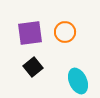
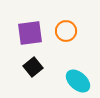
orange circle: moved 1 px right, 1 px up
cyan ellipse: rotated 25 degrees counterclockwise
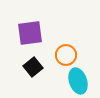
orange circle: moved 24 px down
cyan ellipse: rotated 30 degrees clockwise
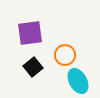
orange circle: moved 1 px left
cyan ellipse: rotated 10 degrees counterclockwise
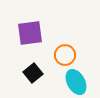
black square: moved 6 px down
cyan ellipse: moved 2 px left, 1 px down
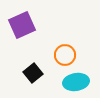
purple square: moved 8 px left, 8 px up; rotated 16 degrees counterclockwise
cyan ellipse: rotated 70 degrees counterclockwise
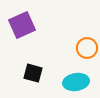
orange circle: moved 22 px right, 7 px up
black square: rotated 36 degrees counterclockwise
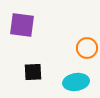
purple square: rotated 32 degrees clockwise
black square: moved 1 px up; rotated 18 degrees counterclockwise
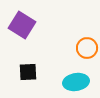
purple square: rotated 24 degrees clockwise
black square: moved 5 px left
